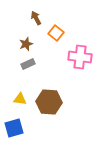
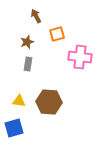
brown arrow: moved 2 px up
orange square: moved 1 px right, 1 px down; rotated 35 degrees clockwise
brown star: moved 1 px right, 2 px up
gray rectangle: rotated 56 degrees counterclockwise
yellow triangle: moved 1 px left, 2 px down
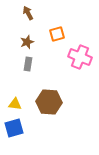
brown arrow: moved 8 px left, 3 px up
pink cross: rotated 15 degrees clockwise
yellow triangle: moved 4 px left, 3 px down
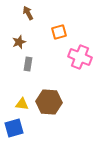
orange square: moved 2 px right, 2 px up
brown star: moved 8 px left
yellow triangle: moved 7 px right
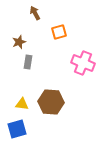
brown arrow: moved 7 px right
pink cross: moved 3 px right, 6 px down
gray rectangle: moved 2 px up
brown hexagon: moved 2 px right
blue square: moved 3 px right, 1 px down
